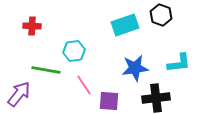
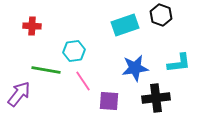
pink line: moved 1 px left, 4 px up
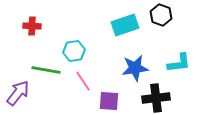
purple arrow: moved 1 px left, 1 px up
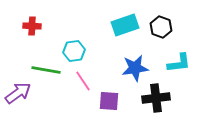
black hexagon: moved 12 px down
purple arrow: rotated 16 degrees clockwise
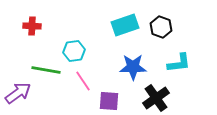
blue star: moved 2 px left, 1 px up; rotated 8 degrees clockwise
black cross: rotated 28 degrees counterclockwise
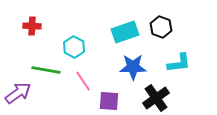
cyan rectangle: moved 7 px down
cyan hexagon: moved 4 px up; rotated 25 degrees counterclockwise
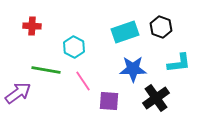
blue star: moved 2 px down
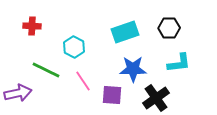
black hexagon: moved 8 px right, 1 px down; rotated 20 degrees counterclockwise
green line: rotated 16 degrees clockwise
purple arrow: rotated 24 degrees clockwise
purple square: moved 3 px right, 6 px up
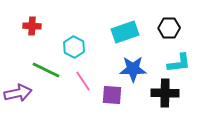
black cross: moved 9 px right, 5 px up; rotated 36 degrees clockwise
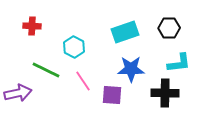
blue star: moved 2 px left
